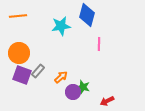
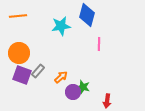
red arrow: rotated 56 degrees counterclockwise
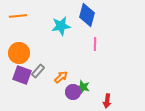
pink line: moved 4 px left
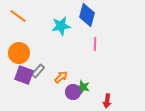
orange line: rotated 42 degrees clockwise
purple square: moved 2 px right
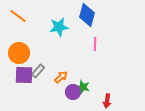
cyan star: moved 2 px left, 1 px down
purple square: rotated 18 degrees counterclockwise
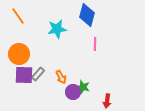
orange line: rotated 18 degrees clockwise
cyan star: moved 2 px left, 2 px down
orange circle: moved 1 px down
gray rectangle: moved 3 px down
orange arrow: rotated 104 degrees clockwise
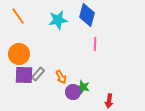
cyan star: moved 1 px right, 9 px up
red arrow: moved 2 px right
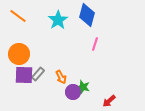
orange line: rotated 18 degrees counterclockwise
cyan star: rotated 24 degrees counterclockwise
pink line: rotated 16 degrees clockwise
red arrow: rotated 40 degrees clockwise
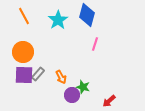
orange line: moved 6 px right; rotated 24 degrees clockwise
orange circle: moved 4 px right, 2 px up
purple circle: moved 1 px left, 3 px down
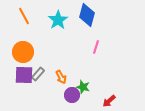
pink line: moved 1 px right, 3 px down
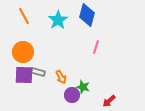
gray rectangle: moved 2 px up; rotated 64 degrees clockwise
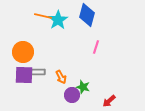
orange line: moved 19 px right; rotated 48 degrees counterclockwise
gray rectangle: rotated 16 degrees counterclockwise
